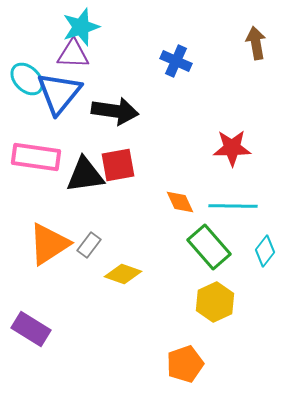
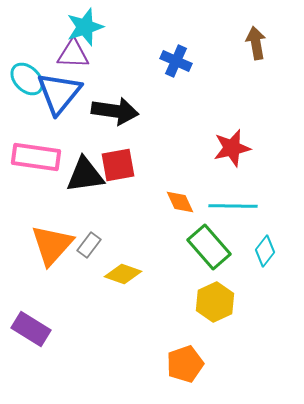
cyan star: moved 4 px right
red star: rotated 12 degrees counterclockwise
orange triangle: moved 3 px right, 1 px down; rotated 15 degrees counterclockwise
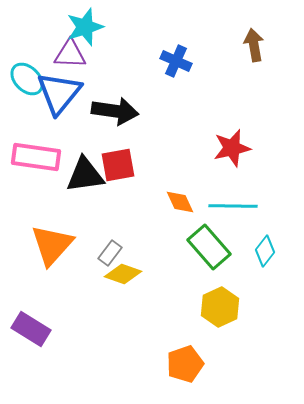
brown arrow: moved 2 px left, 2 px down
purple triangle: moved 3 px left
gray rectangle: moved 21 px right, 8 px down
yellow hexagon: moved 5 px right, 5 px down
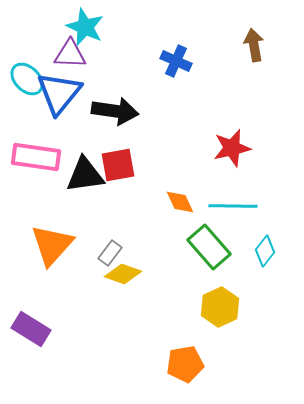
cyan star: rotated 30 degrees counterclockwise
orange pentagon: rotated 9 degrees clockwise
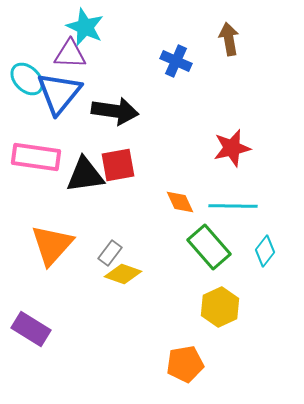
brown arrow: moved 25 px left, 6 px up
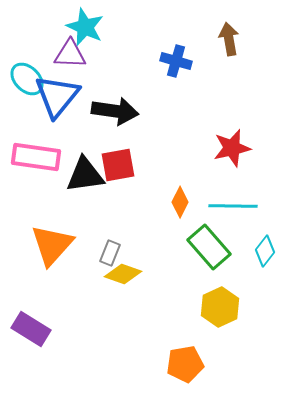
blue cross: rotated 8 degrees counterclockwise
blue triangle: moved 2 px left, 3 px down
orange diamond: rotated 52 degrees clockwise
gray rectangle: rotated 15 degrees counterclockwise
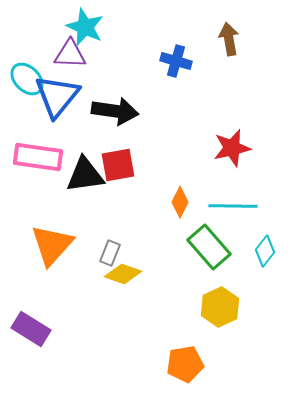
pink rectangle: moved 2 px right
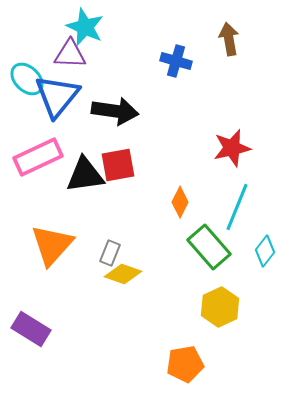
pink rectangle: rotated 33 degrees counterclockwise
cyan line: moved 4 px right, 1 px down; rotated 69 degrees counterclockwise
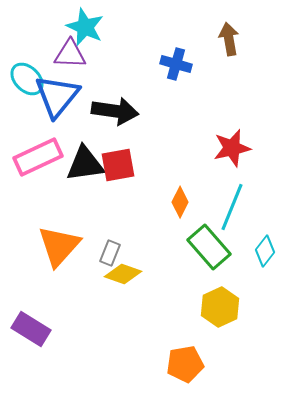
blue cross: moved 3 px down
black triangle: moved 11 px up
cyan line: moved 5 px left
orange triangle: moved 7 px right, 1 px down
